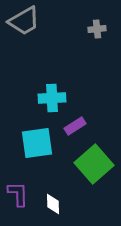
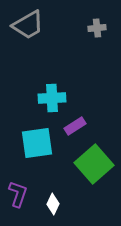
gray trapezoid: moved 4 px right, 4 px down
gray cross: moved 1 px up
purple L-shape: rotated 20 degrees clockwise
white diamond: rotated 25 degrees clockwise
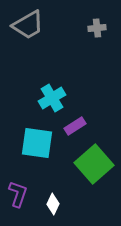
cyan cross: rotated 28 degrees counterclockwise
cyan square: rotated 16 degrees clockwise
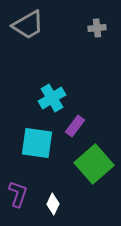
purple rectangle: rotated 20 degrees counterclockwise
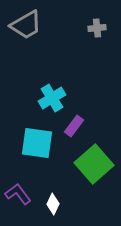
gray trapezoid: moved 2 px left
purple rectangle: moved 1 px left
purple L-shape: rotated 56 degrees counterclockwise
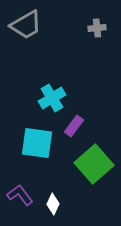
purple L-shape: moved 2 px right, 1 px down
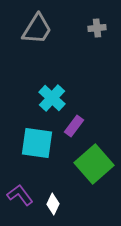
gray trapezoid: moved 11 px right, 4 px down; rotated 28 degrees counterclockwise
cyan cross: rotated 16 degrees counterclockwise
